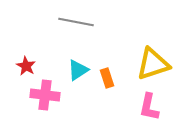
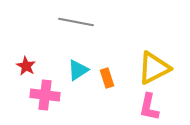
yellow triangle: moved 1 px right, 4 px down; rotated 9 degrees counterclockwise
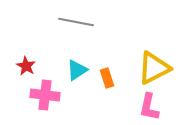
cyan triangle: moved 1 px left
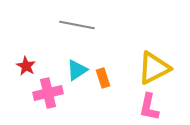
gray line: moved 1 px right, 3 px down
orange rectangle: moved 4 px left
pink cross: moved 3 px right, 2 px up; rotated 20 degrees counterclockwise
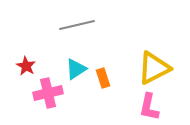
gray line: rotated 24 degrees counterclockwise
cyan triangle: moved 1 px left, 1 px up
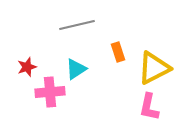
red star: moved 1 px right, 1 px down; rotated 24 degrees clockwise
orange rectangle: moved 15 px right, 26 px up
pink cross: moved 2 px right, 1 px up; rotated 8 degrees clockwise
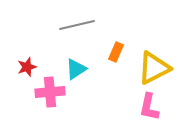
orange rectangle: moved 2 px left; rotated 42 degrees clockwise
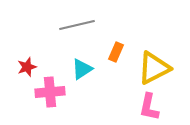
cyan triangle: moved 6 px right
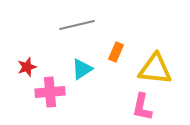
yellow triangle: moved 1 px right, 1 px down; rotated 33 degrees clockwise
pink L-shape: moved 7 px left
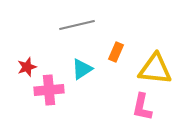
pink cross: moved 1 px left, 2 px up
